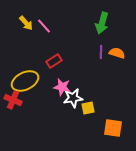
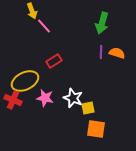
yellow arrow: moved 6 px right, 12 px up; rotated 21 degrees clockwise
pink star: moved 17 px left, 11 px down
white star: rotated 30 degrees clockwise
orange square: moved 17 px left, 1 px down
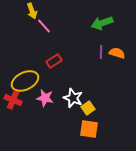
green arrow: rotated 55 degrees clockwise
yellow square: rotated 24 degrees counterclockwise
orange square: moved 7 px left
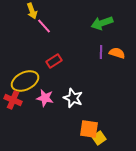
yellow square: moved 11 px right, 30 px down
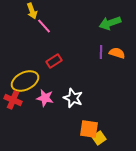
green arrow: moved 8 px right
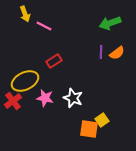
yellow arrow: moved 7 px left, 3 px down
pink line: rotated 21 degrees counterclockwise
orange semicircle: rotated 126 degrees clockwise
red cross: moved 1 px down; rotated 30 degrees clockwise
yellow square: moved 3 px right, 18 px up
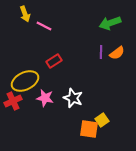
red cross: rotated 12 degrees clockwise
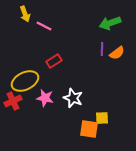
purple line: moved 1 px right, 3 px up
yellow square: moved 2 px up; rotated 32 degrees clockwise
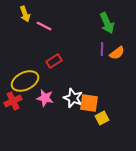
green arrow: moved 3 px left; rotated 95 degrees counterclockwise
yellow square: rotated 24 degrees counterclockwise
orange square: moved 26 px up
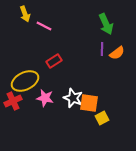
green arrow: moved 1 px left, 1 px down
